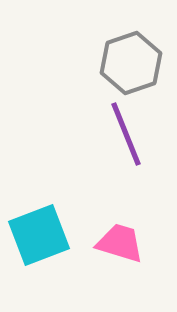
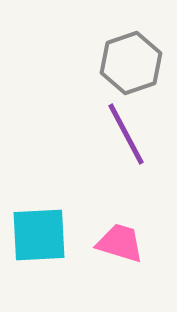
purple line: rotated 6 degrees counterclockwise
cyan square: rotated 18 degrees clockwise
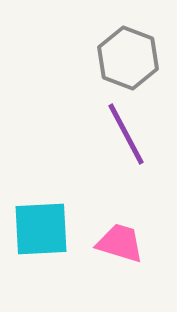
gray hexagon: moved 3 px left, 5 px up; rotated 20 degrees counterclockwise
cyan square: moved 2 px right, 6 px up
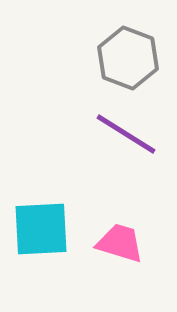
purple line: rotated 30 degrees counterclockwise
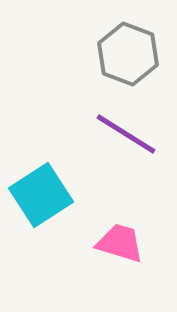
gray hexagon: moved 4 px up
cyan square: moved 34 px up; rotated 30 degrees counterclockwise
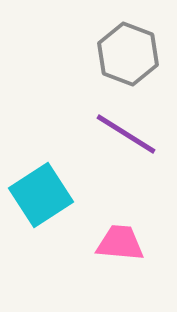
pink trapezoid: rotated 12 degrees counterclockwise
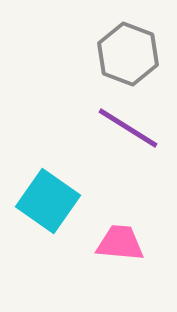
purple line: moved 2 px right, 6 px up
cyan square: moved 7 px right, 6 px down; rotated 22 degrees counterclockwise
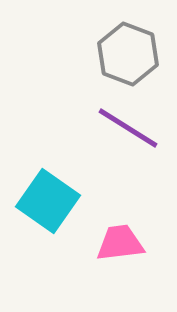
pink trapezoid: rotated 12 degrees counterclockwise
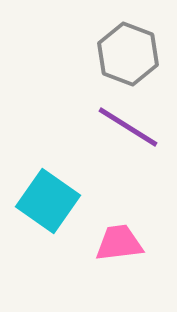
purple line: moved 1 px up
pink trapezoid: moved 1 px left
